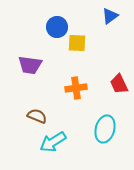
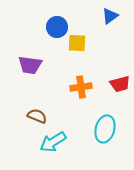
red trapezoid: moved 1 px right; rotated 80 degrees counterclockwise
orange cross: moved 5 px right, 1 px up
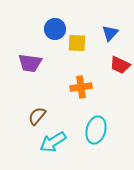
blue triangle: moved 17 px down; rotated 12 degrees counterclockwise
blue circle: moved 2 px left, 2 px down
purple trapezoid: moved 2 px up
red trapezoid: moved 19 px up; rotated 40 degrees clockwise
brown semicircle: rotated 72 degrees counterclockwise
cyan ellipse: moved 9 px left, 1 px down
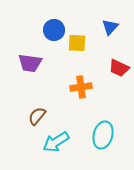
blue circle: moved 1 px left, 1 px down
blue triangle: moved 6 px up
red trapezoid: moved 1 px left, 3 px down
cyan ellipse: moved 7 px right, 5 px down
cyan arrow: moved 3 px right
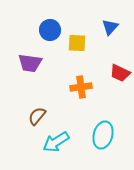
blue circle: moved 4 px left
red trapezoid: moved 1 px right, 5 px down
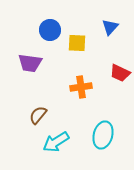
brown semicircle: moved 1 px right, 1 px up
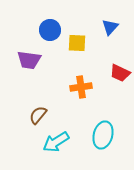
purple trapezoid: moved 1 px left, 3 px up
